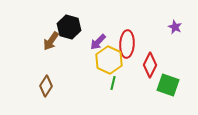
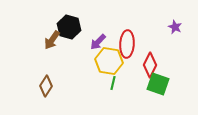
brown arrow: moved 1 px right, 1 px up
yellow hexagon: moved 1 px down; rotated 16 degrees counterclockwise
green square: moved 10 px left, 1 px up
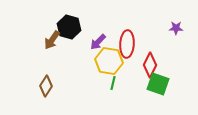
purple star: moved 1 px right, 1 px down; rotated 24 degrees counterclockwise
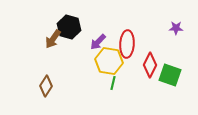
brown arrow: moved 1 px right, 1 px up
green square: moved 12 px right, 9 px up
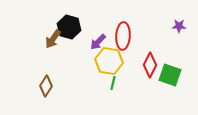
purple star: moved 3 px right, 2 px up
red ellipse: moved 4 px left, 8 px up
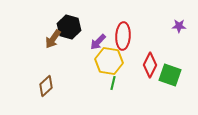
brown diamond: rotated 15 degrees clockwise
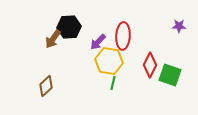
black hexagon: rotated 20 degrees counterclockwise
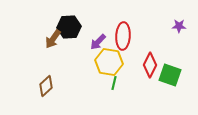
yellow hexagon: moved 1 px down
green line: moved 1 px right
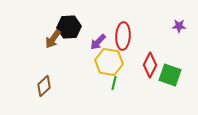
brown diamond: moved 2 px left
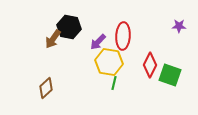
black hexagon: rotated 15 degrees clockwise
brown diamond: moved 2 px right, 2 px down
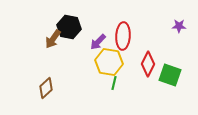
red diamond: moved 2 px left, 1 px up
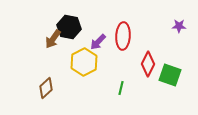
yellow hexagon: moved 25 px left; rotated 24 degrees clockwise
green line: moved 7 px right, 5 px down
